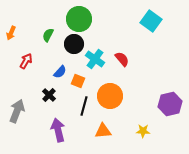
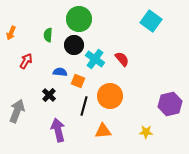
green semicircle: rotated 24 degrees counterclockwise
black circle: moved 1 px down
blue semicircle: rotated 128 degrees counterclockwise
yellow star: moved 3 px right, 1 px down
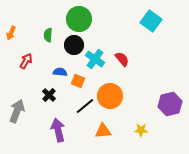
black line: moved 1 px right; rotated 36 degrees clockwise
yellow star: moved 5 px left, 2 px up
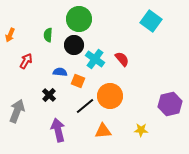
orange arrow: moved 1 px left, 2 px down
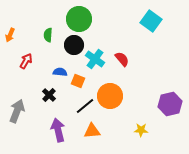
orange triangle: moved 11 px left
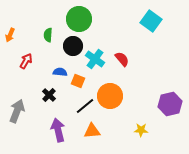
black circle: moved 1 px left, 1 px down
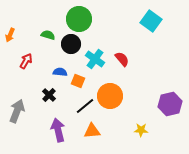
green semicircle: rotated 104 degrees clockwise
black circle: moved 2 px left, 2 px up
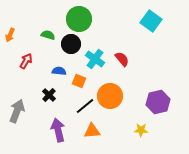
blue semicircle: moved 1 px left, 1 px up
orange square: moved 1 px right
purple hexagon: moved 12 px left, 2 px up
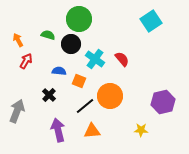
cyan square: rotated 20 degrees clockwise
orange arrow: moved 8 px right, 5 px down; rotated 128 degrees clockwise
purple hexagon: moved 5 px right
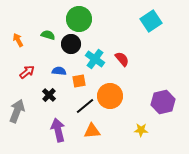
red arrow: moved 1 px right, 11 px down; rotated 21 degrees clockwise
orange square: rotated 32 degrees counterclockwise
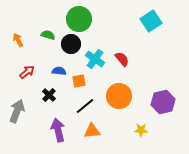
orange circle: moved 9 px right
